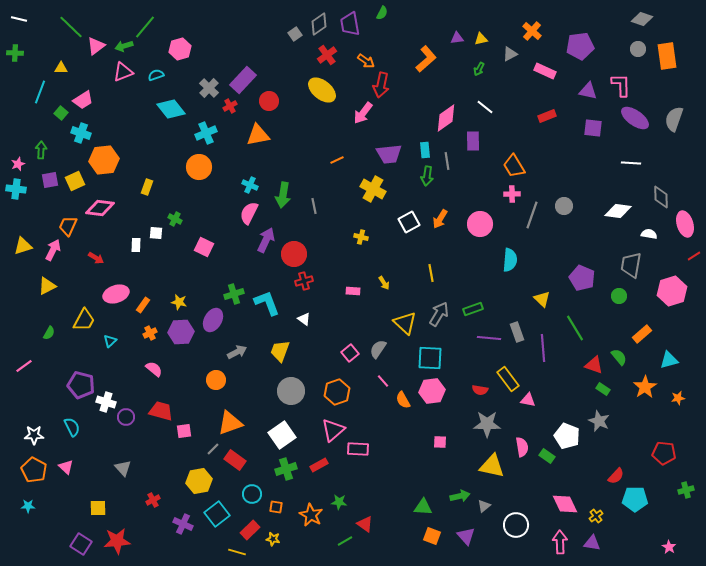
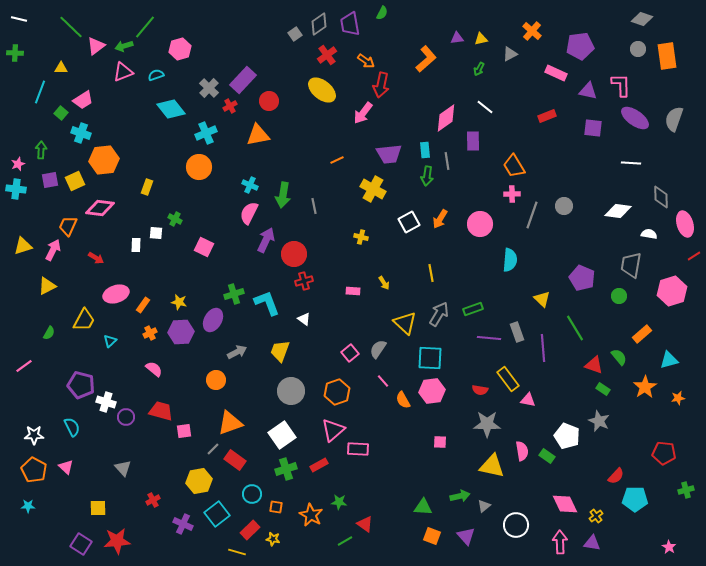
pink rectangle at (545, 71): moved 11 px right, 2 px down
pink semicircle at (522, 447): moved 4 px down
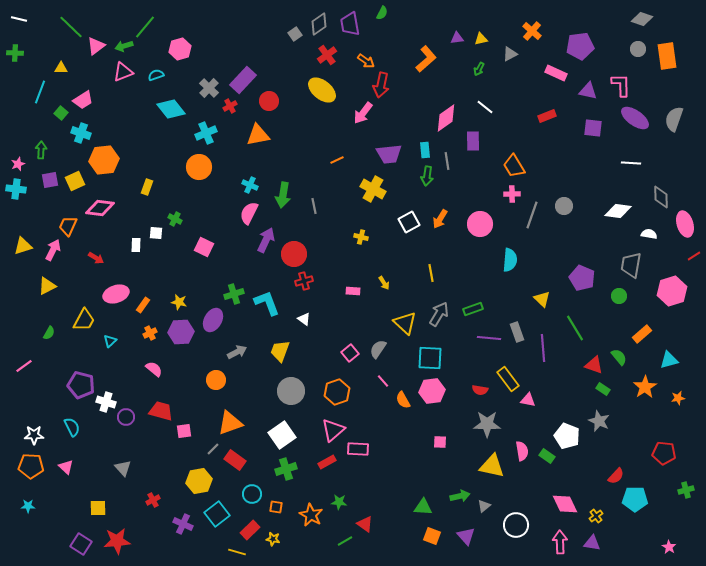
red rectangle at (319, 465): moved 8 px right, 3 px up
orange pentagon at (34, 470): moved 3 px left, 4 px up; rotated 25 degrees counterclockwise
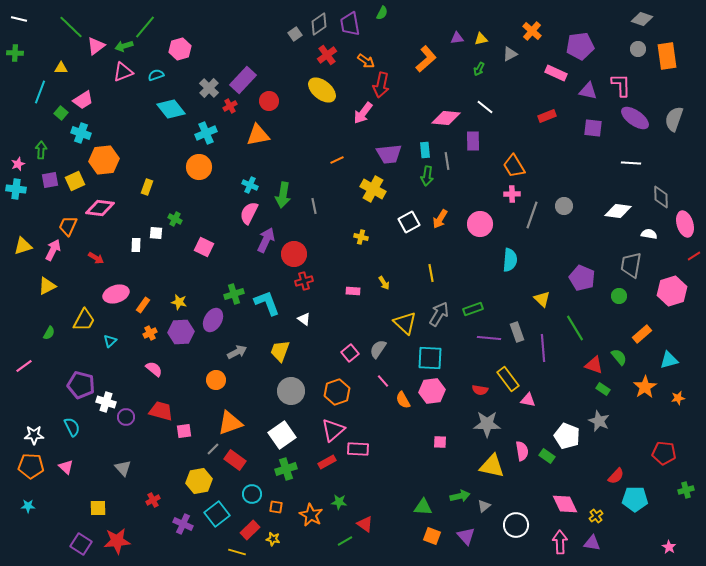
pink diamond at (446, 118): rotated 40 degrees clockwise
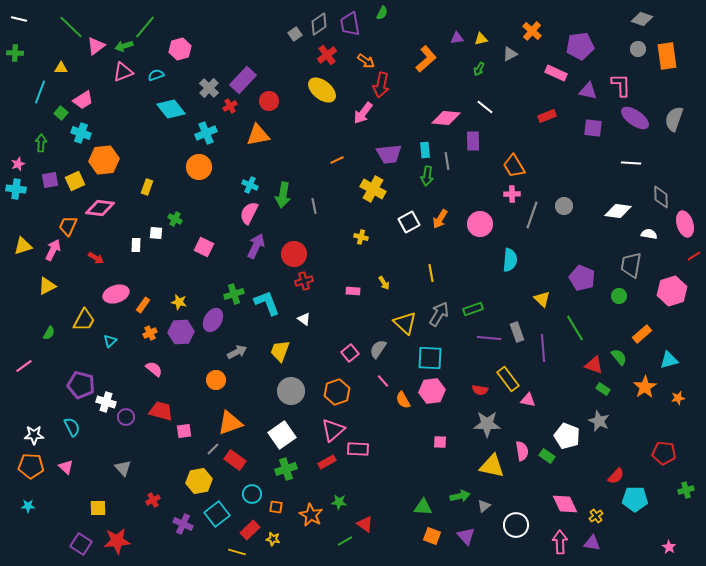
green arrow at (41, 150): moved 7 px up
purple arrow at (266, 240): moved 10 px left, 6 px down
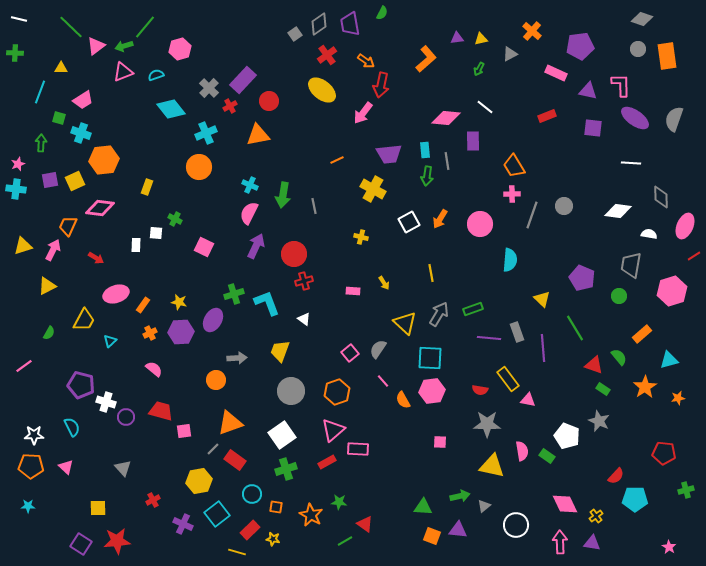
green square at (61, 113): moved 2 px left, 5 px down; rotated 24 degrees counterclockwise
pink ellipse at (685, 224): moved 2 px down; rotated 40 degrees clockwise
gray arrow at (237, 352): moved 6 px down; rotated 24 degrees clockwise
purple triangle at (466, 536): moved 8 px left, 6 px up; rotated 42 degrees counterclockwise
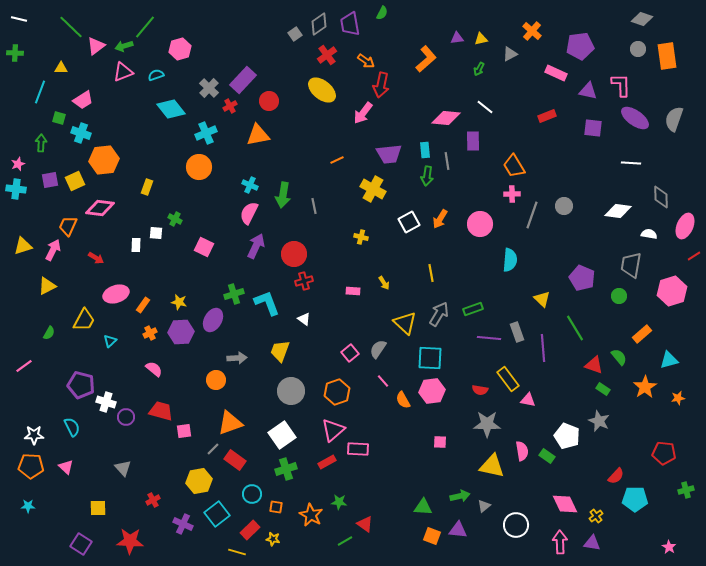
red star at (117, 541): moved 13 px right; rotated 8 degrees clockwise
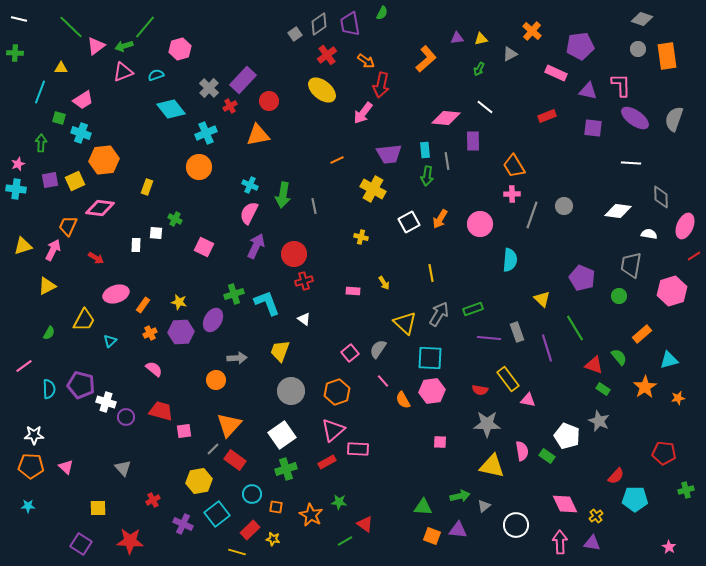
purple line at (543, 348): moved 4 px right; rotated 12 degrees counterclockwise
orange triangle at (230, 423): moved 1 px left, 2 px down; rotated 28 degrees counterclockwise
cyan semicircle at (72, 427): moved 23 px left, 38 px up; rotated 24 degrees clockwise
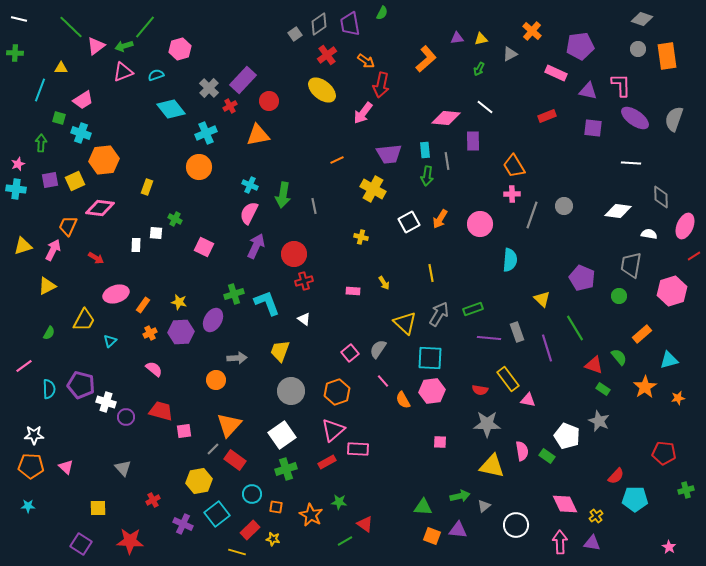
cyan line at (40, 92): moved 2 px up
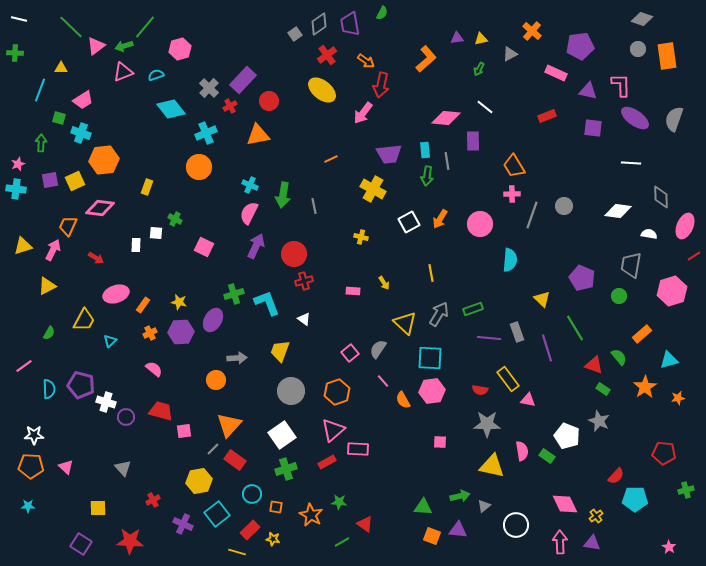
orange line at (337, 160): moved 6 px left, 1 px up
green line at (345, 541): moved 3 px left, 1 px down
